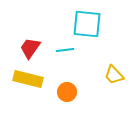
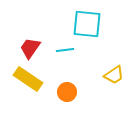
yellow trapezoid: rotated 80 degrees counterclockwise
yellow rectangle: rotated 20 degrees clockwise
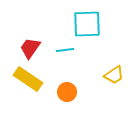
cyan square: rotated 8 degrees counterclockwise
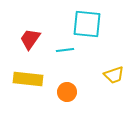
cyan square: rotated 8 degrees clockwise
red trapezoid: moved 9 px up
yellow trapezoid: rotated 15 degrees clockwise
yellow rectangle: rotated 28 degrees counterclockwise
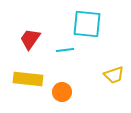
orange circle: moved 5 px left
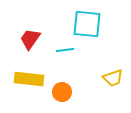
yellow trapezoid: moved 1 px left, 3 px down
yellow rectangle: moved 1 px right
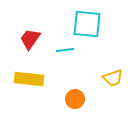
orange circle: moved 13 px right, 7 px down
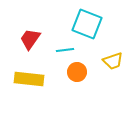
cyan square: rotated 16 degrees clockwise
yellow trapezoid: moved 17 px up
orange circle: moved 2 px right, 27 px up
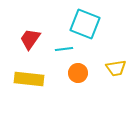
cyan square: moved 2 px left
cyan line: moved 1 px left, 1 px up
yellow trapezoid: moved 3 px right, 7 px down; rotated 10 degrees clockwise
orange circle: moved 1 px right, 1 px down
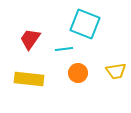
yellow trapezoid: moved 3 px down
